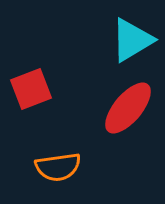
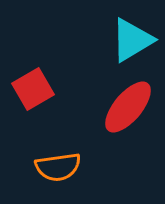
red square: moved 2 px right; rotated 9 degrees counterclockwise
red ellipse: moved 1 px up
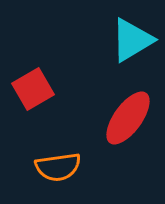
red ellipse: moved 11 px down; rotated 4 degrees counterclockwise
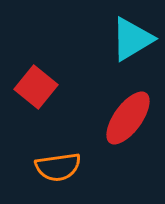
cyan triangle: moved 1 px up
red square: moved 3 px right, 2 px up; rotated 21 degrees counterclockwise
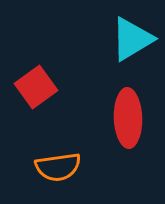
red square: rotated 15 degrees clockwise
red ellipse: rotated 38 degrees counterclockwise
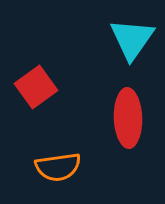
cyan triangle: rotated 24 degrees counterclockwise
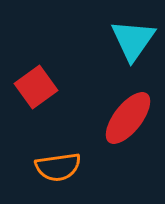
cyan triangle: moved 1 px right, 1 px down
red ellipse: rotated 40 degrees clockwise
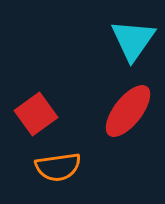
red square: moved 27 px down
red ellipse: moved 7 px up
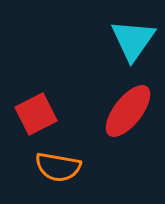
red square: rotated 9 degrees clockwise
orange semicircle: rotated 18 degrees clockwise
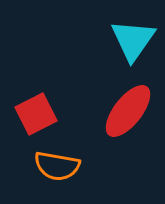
orange semicircle: moved 1 px left, 1 px up
